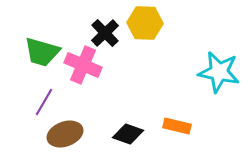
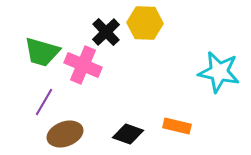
black cross: moved 1 px right, 1 px up
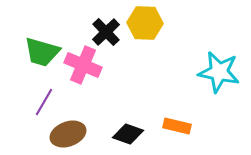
brown ellipse: moved 3 px right
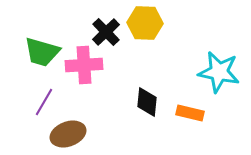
pink cross: moved 1 px right; rotated 27 degrees counterclockwise
orange rectangle: moved 13 px right, 13 px up
black diamond: moved 19 px right, 32 px up; rotated 76 degrees clockwise
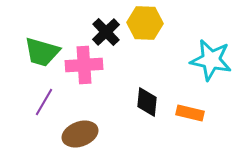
cyan star: moved 8 px left, 12 px up
brown ellipse: moved 12 px right
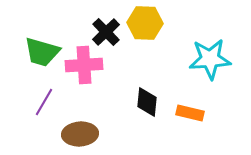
cyan star: moved 1 px left, 1 px up; rotated 15 degrees counterclockwise
brown ellipse: rotated 16 degrees clockwise
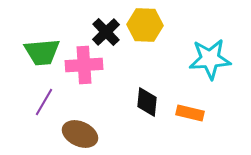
yellow hexagon: moved 2 px down
green trapezoid: rotated 21 degrees counterclockwise
brown ellipse: rotated 28 degrees clockwise
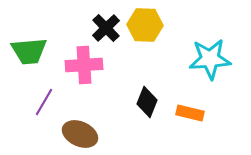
black cross: moved 4 px up
green trapezoid: moved 13 px left, 1 px up
black diamond: rotated 16 degrees clockwise
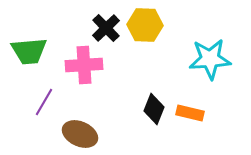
black diamond: moved 7 px right, 7 px down
